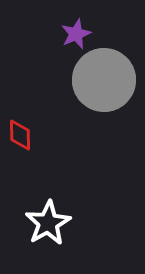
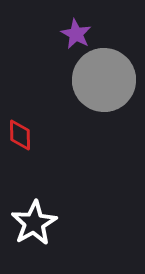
purple star: rotated 20 degrees counterclockwise
white star: moved 14 px left
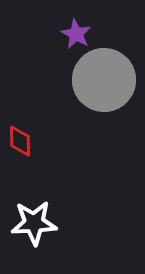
red diamond: moved 6 px down
white star: rotated 27 degrees clockwise
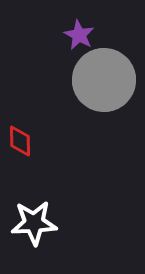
purple star: moved 3 px right, 1 px down
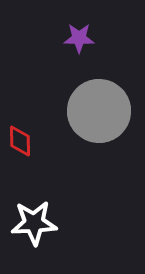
purple star: moved 3 px down; rotated 28 degrees counterclockwise
gray circle: moved 5 px left, 31 px down
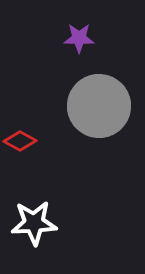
gray circle: moved 5 px up
red diamond: rotated 60 degrees counterclockwise
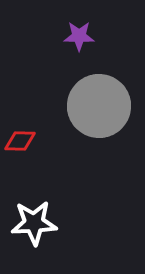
purple star: moved 2 px up
red diamond: rotated 28 degrees counterclockwise
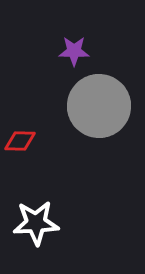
purple star: moved 5 px left, 15 px down
white star: moved 2 px right
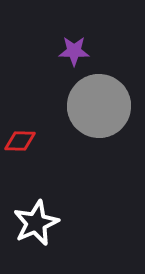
white star: rotated 21 degrees counterclockwise
